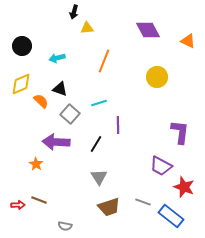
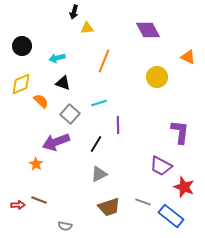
orange triangle: moved 16 px down
black triangle: moved 3 px right, 6 px up
purple arrow: rotated 24 degrees counterclockwise
gray triangle: moved 3 px up; rotated 36 degrees clockwise
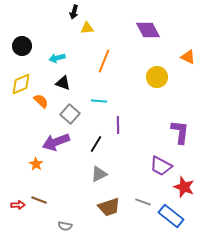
cyan line: moved 2 px up; rotated 21 degrees clockwise
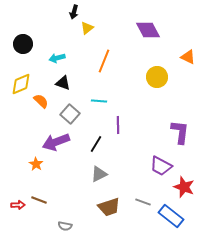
yellow triangle: rotated 32 degrees counterclockwise
black circle: moved 1 px right, 2 px up
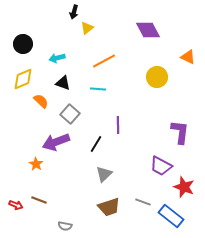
orange line: rotated 40 degrees clockwise
yellow diamond: moved 2 px right, 5 px up
cyan line: moved 1 px left, 12 px up
gray triangle: moved 5 px right; rotated 18 degrees counterclockwise
red arrow: moved 2 px left; rotated 24 degrees clockwise
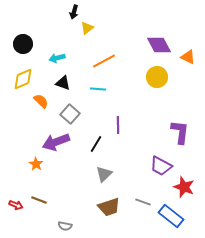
purple diamond: moved 11 px right, 15 px down
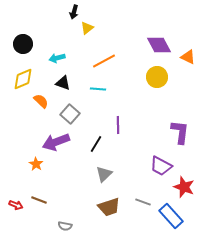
blue rectangle: rotated 10 degrees clockwise
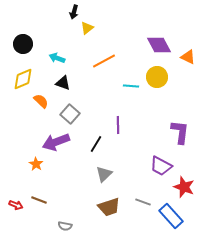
cyan arrow: rotated 35 degrees clockwise
cyan line: moved 33 px right, 3 px up
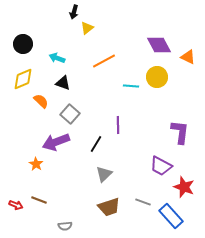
gray semicircle: rotated 16 degrees counterclockwise
